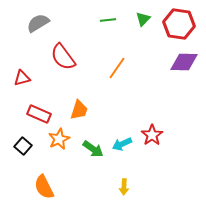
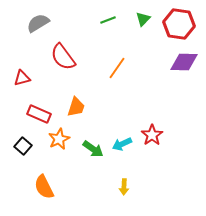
green line: rotated 14 degrees counterclockwise
orange trapezoid: moved 3 px left, 3 px up
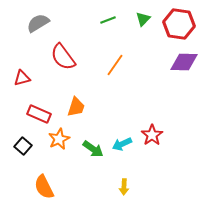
orange line: moved 2 px left, 3 px up
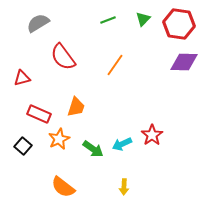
orange semicircle: moved 19 px right; rotated 25 degrees counterclockwise
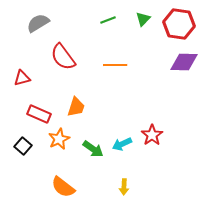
orange line: rotated 55 degrees clockwise
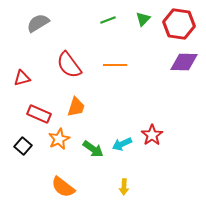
red semicircle: moved 6 px right, 8 px down
